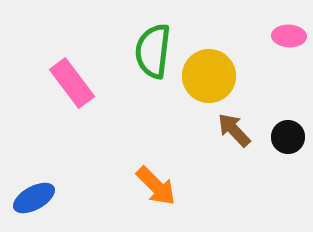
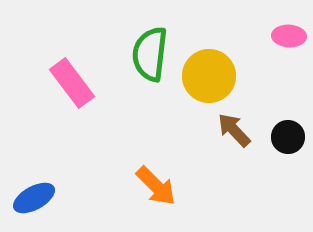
green semicircle: moved 3 px left, 3 px down
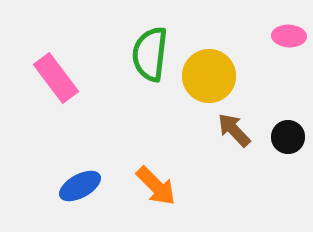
pink rectangle: moved 16 px left, 5 px up
blue ellipse: moved 46 px right, 12 px up
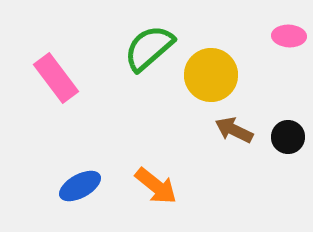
green semicircle: moved 1 px left, 6 px up; rotated 42 degrees clockwise
yellow circle: moved 2 px right, 1 px up
brown arrow: rotated 21 degrees counterclockwise
orange arrow: rotated 6 degrees counterclockwise
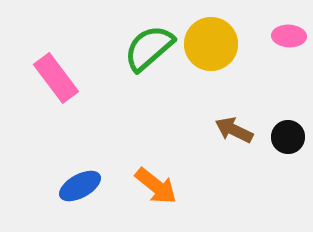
yellow circle: moved 31 px up
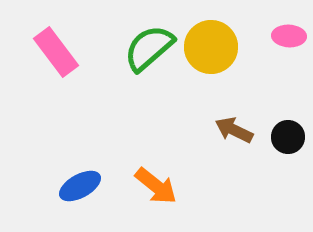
yellow circle: moved 3 px down
pink rectangle: moved 26 px up
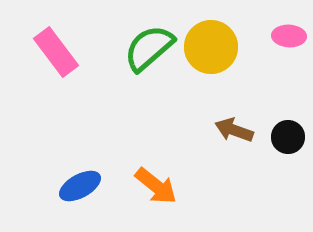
brown arrow: rotated 6 degrees counterclockwise
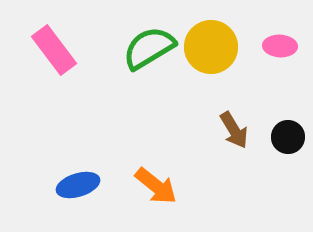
pink ellipse: moved 9 px left, 10 px down
green semicircle: rotated 10 degrees clockwise
pink rectangle: moved 2 px left, 2 px up
brown arrow: rotated 141 degrees counterclockwise
blue ellipse: moved 2 px left, 1 px up; rotated 12 degrees clockwise
